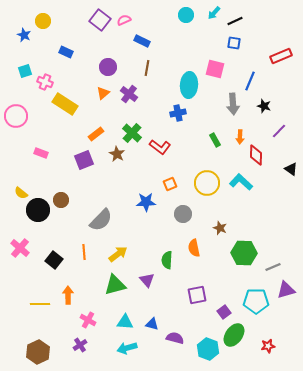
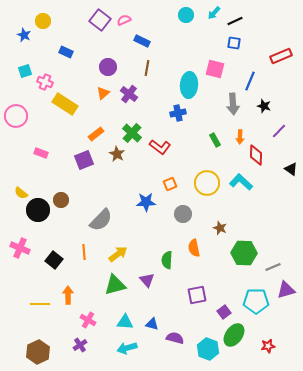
pink cross at (20, 248): rotated 18 degrees counterclockwise
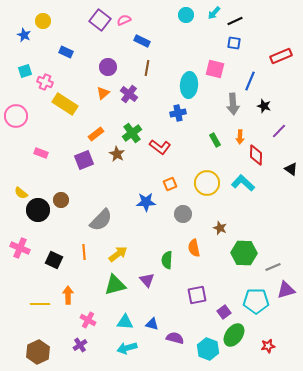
green cross at (132, 133): rotated 12 degrees clockwise
cyan L-shape at (241, 182): moved 2 px right, 1 px down
black square at (54, 260): rotated 12 degrees counterclockwise
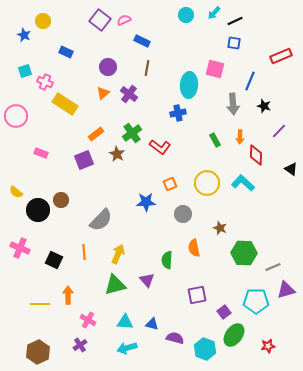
yellow semicircle at (21, 193): moved 5 px left, 1 px up
yellow arrow at (118, 254): rotated 30 degrees counterclockwise
cyan hexagon at (208, 349): moved 3 px left
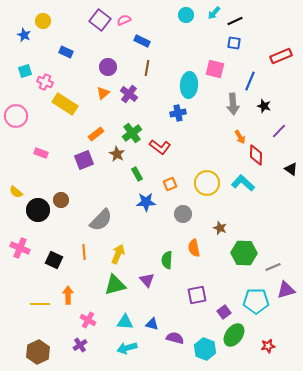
orange arrow at (240, 137): rotated 32 degrees counterclockwise
green rectangle at (215, 140): moved 78 px left, 34 px down
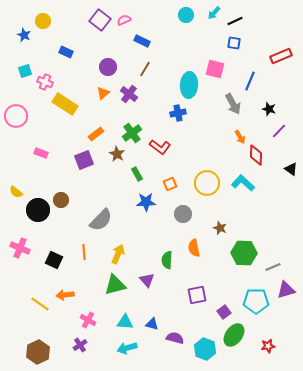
brown line at (147, 68): moved 2 px left, 1 px down; rotated 21 degrees clockwise
gray arrow at (233, 104): rotated 25 degrees counterclockwise
black star at (264, 106): moved 5 px right, 3 px down
orange arrow at (68, 295): moved 3 px left; rotated 96 degrees counterclockwise
yellow line at (40, 304): rotated 36 degrees clockwise
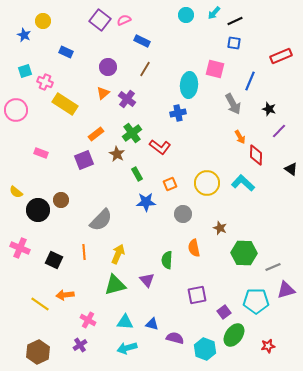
purple cross at (129, 94): moved 2 px left, 5 px down
pink circle at (16, 116): moved 6 px up
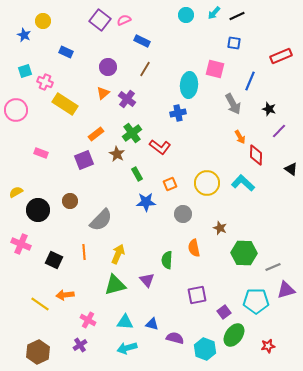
black line at (235, 21): moved 2 px right, 5 px up
yellow semicircle at (16, 192): rotated 112 degrees clockwise
brown circle at (61, 200): moved 9 px right, 1 px down
pink cross at (20, 248): moved 1 px right, 4 px up
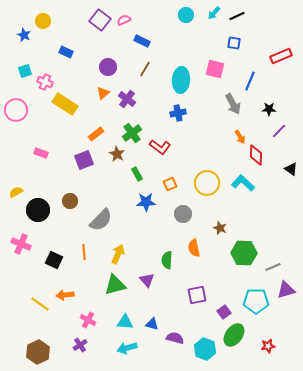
cyan ellipse at (189, 85): moved 8 px left, 5 px up
black star at (269, 109): rotated 16 degrees counterclockwise
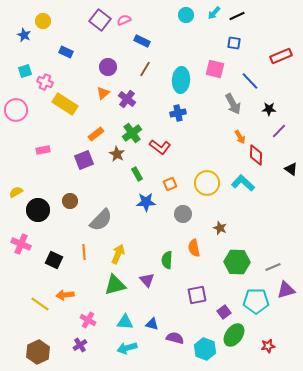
blue line at (250, 81): rotated 66 degrees counterclockwise
pink rectangle at (41, 153): moved 2 px right, 3 px up; rotated 32 degrees counterclockwise
green hexagon at (244, 253): moved 7 px left, 9 px down
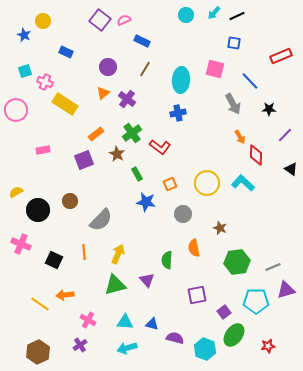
purple line at (279, 131): moved 6 px right, 4 px down
blue star at (146, 202): rotated 12 degrees clockwise
green hexagon at (237, 262): rotated 10 degrees counterclockwise
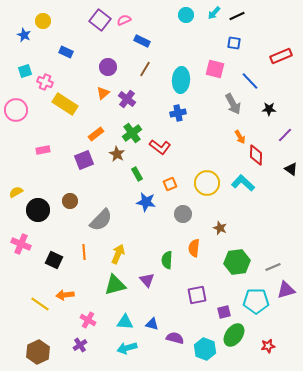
orange semicircle at (194, 248): rotated 18 degrees clockwise
purple square at (224, 312): rotated 24 degrees clockwise
